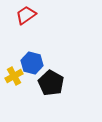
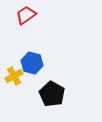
black pentagon: moved 1 px right, 11 px down
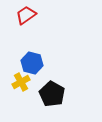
yellow cross: moved 7 px right, 6 px down
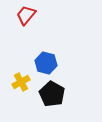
red trapezoid: rotated 15 degrees counterclockwise
blue hexagon: moved 14 px right
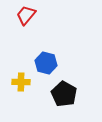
yellow cross: rotated 30 degrees clockwise
black pentagon: moved 12 px right
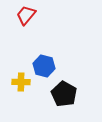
blue hexagon: moved 2 px left, 3 px down
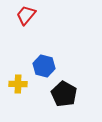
yellow cross: moved 3 px left, 2 px down
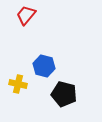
yellow cross: rotated 12 degrees clockwise
black pentagon: rotated 15 degrees counterclockwise
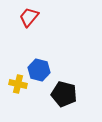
red trapezoid: moved 3 px right, 2 px down
blue hexagon: moved 5 px left, 4 px down
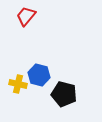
red trapezoid: moved 3 px left, 1 px up
blue hexagon: moved 5 px down
